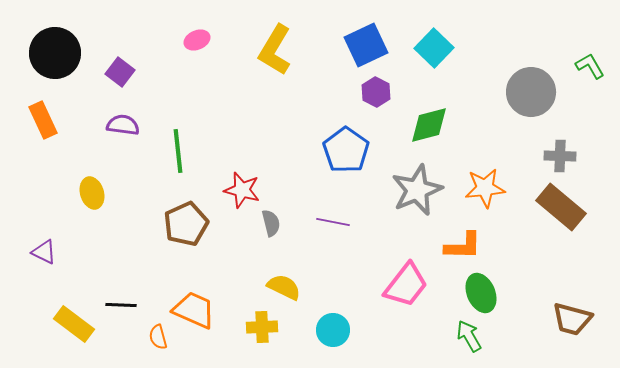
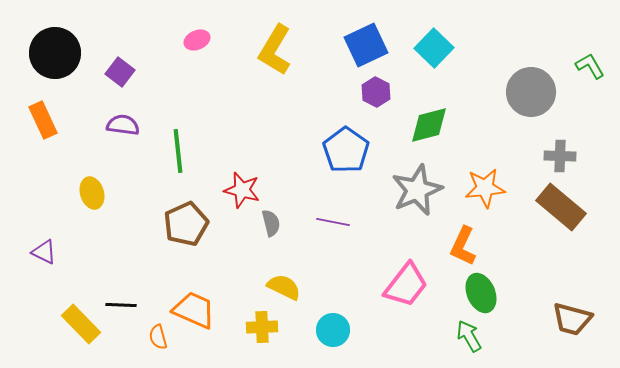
orange L-shape: rotated 114 degrees clockwise
yellow rectangle: moved 7 px right; rotated 9 degrees clockwise
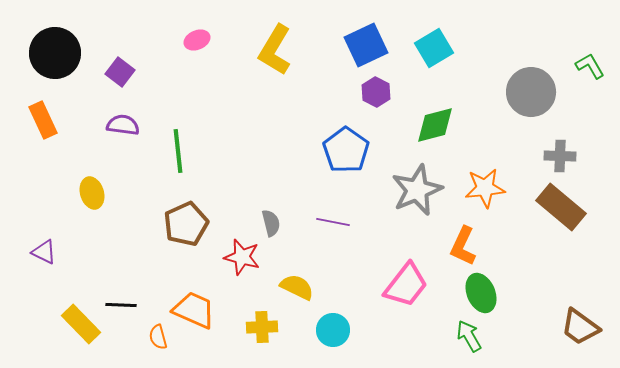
cyan square: rotated 15 degrees clockwise
green diamond: moved 6 px right
red star: moved 67 px down
yellow semicircle: moved 13 px right
brown trapezoid: moved 8 px right, 8 px down; rotated 21 degrees clockwise
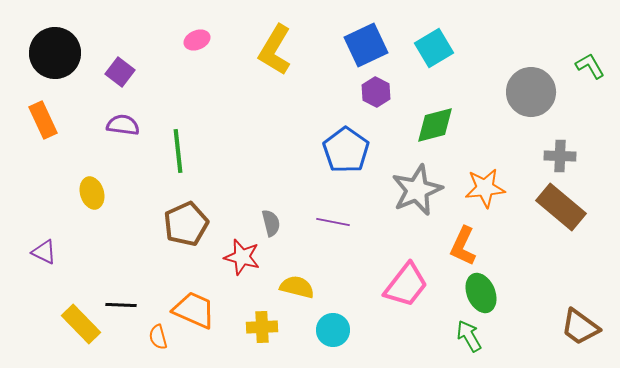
yellow semicircle: rotated 12 degrees counterclockwise
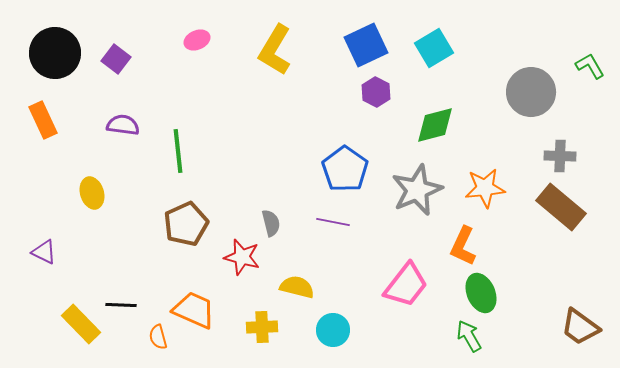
purple square: moved 4 px left, 13 px up
blue pentagon: moved 1 px left, 19 px down
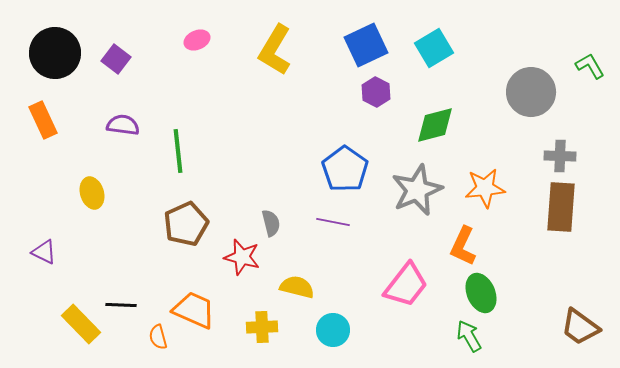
brown rectangle: rotated 54 degrees clockwise
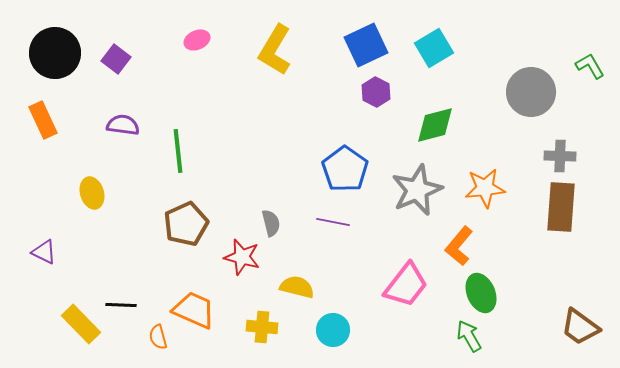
orange L-shape: moved 4 px left; rotated 15 degrees clockwise
yellow cross: rotated 8 degrees clockwise
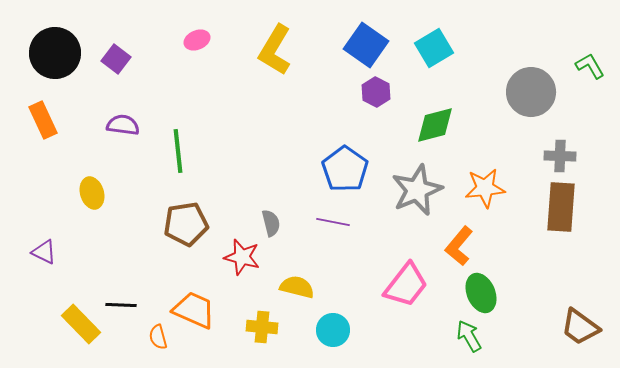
blue square: rotated 30 degrees counterclockwise
brown pentagon: rotated 15 degrees clockwise
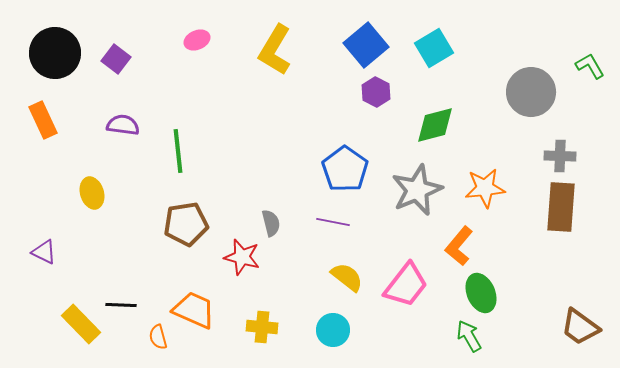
blue square: rotated 15 degrees clockwise
yellow semicircle: moved 50 px right, 10 px up; rotated 24 degrees clockwise
